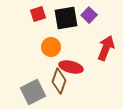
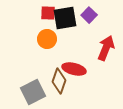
red square: moved 10 px right, 1 px up; rotated 21 degrees clockwise
black square: moved 1 px left
orange circle: moved 4 px left, 8 px up
red ellipse: moved 3 px right, 2 px down
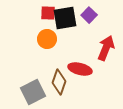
red ellipse: moved 6 px right
brown diamond: moved 1 px down
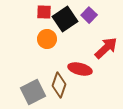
red square: moved 4 px left, 1 px up
black square: moved 1 px down; rotated 25 degrees counterclockwise
red arrow: rotated 25 degrees clockwise
brown diamond: moved 3 px down
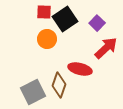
purple square: moved 8 px right, 8 px down
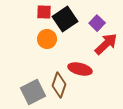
red arrow: moved 4 px up
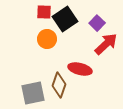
gray square: moved 1 px down; rotated 15 degrees clockwise
